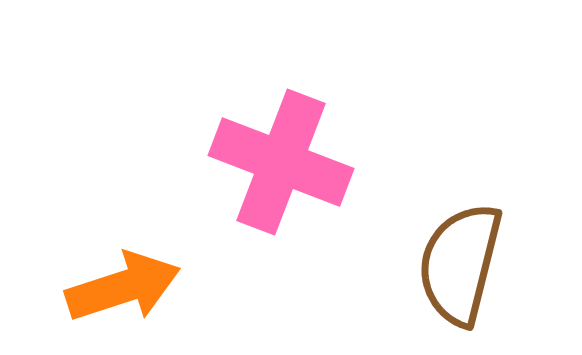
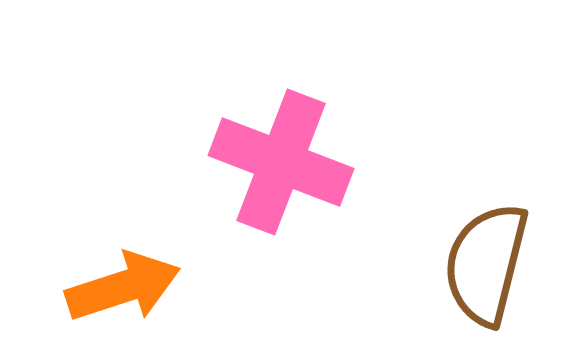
brown semicircle: moved 26 px right
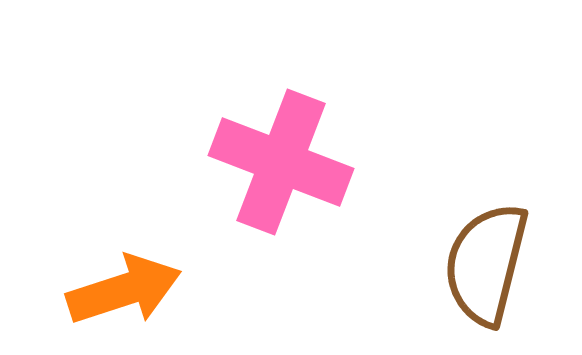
orange arrow: moved 1 px right, 3 px down
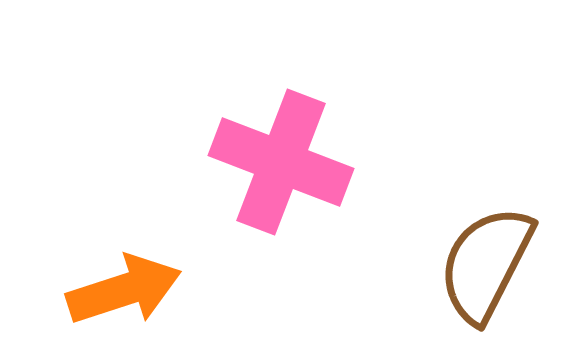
brown semicircle: rotated 13 degrees clockwise
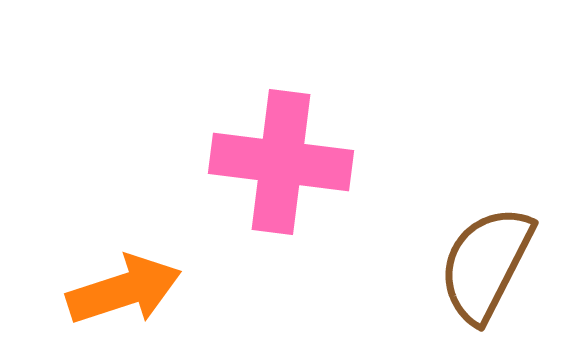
pink cross: rotated 14 degrees counterclockwise
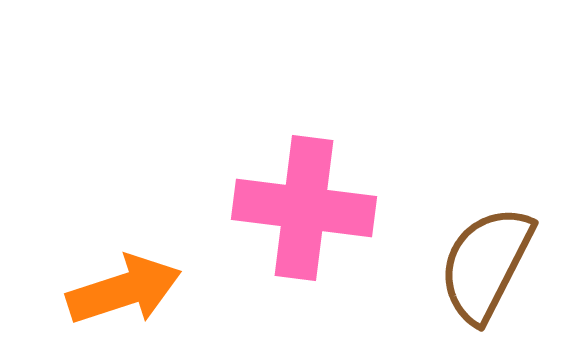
pink cross: moved 23 px right, 46 px down
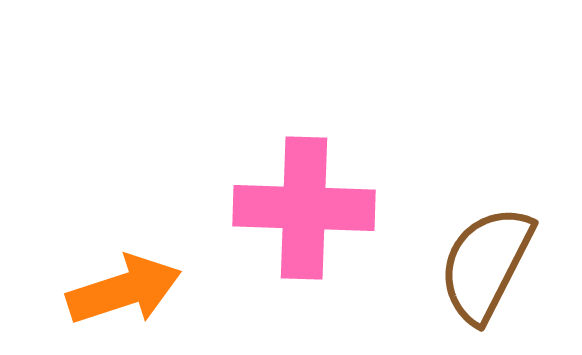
pink cross: rotated 5 degrees counterclockwise
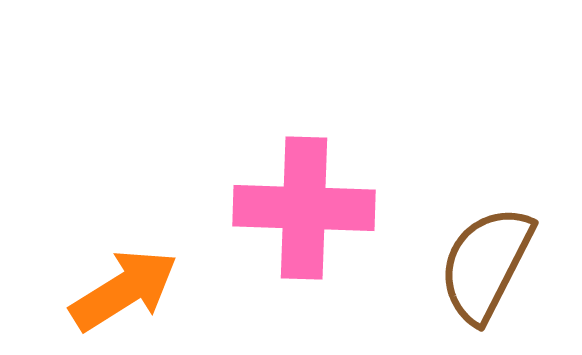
orange arrow: rotated 14 degrees counterclockwise
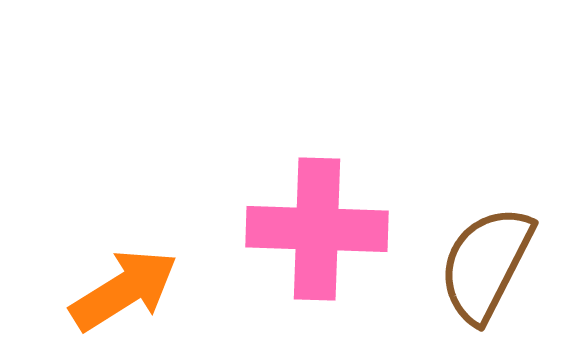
pink cross: moved 13 px right, 21 px down
